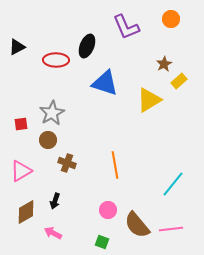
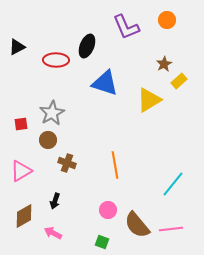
orange circle: moved 4 px left, 1 px down
brown diamond: moved 2 px left, 4 px down
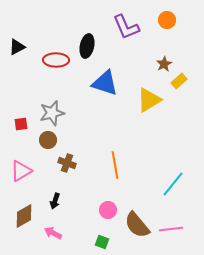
black ellipse: rotated 10 degrees counterclockwise
gray star: rotated 15 degrees clockwise
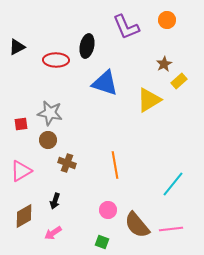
gray star: moved 2 px left; rotated 25 degrees clockwise
pink arrow: rotated 60 degrees counterclockwise
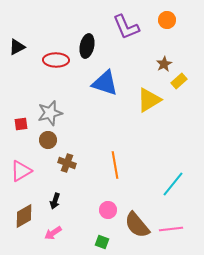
gray star: rotated 25 degrees counterclockwise
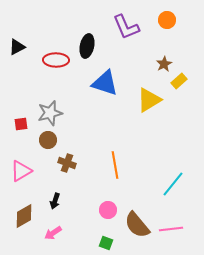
green square: moved 4 px right, 1 px down
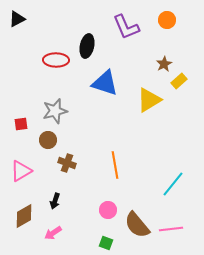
black triangle: moved 28 px up
gray star: moved 5 px right, 2 px up
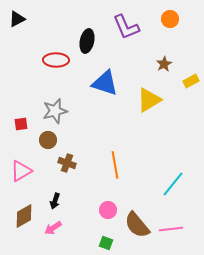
orange circle: moved 3 px right, 1 px up
black ellipse: moved 5 px up
yellow rectangle: moved 12 px right; rotated 14 degrees clockwise
pink arrow: moved 5 px up
